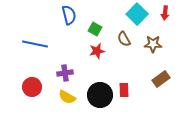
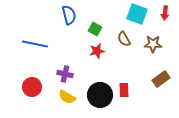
cyan square: rotated 25 degrees counterclockwise
purple cross: moved 1 px down; rotated 21 degrees clockwise
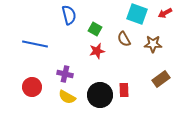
red arrow: rotated 56 degrees clockwise
